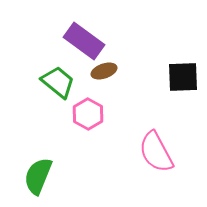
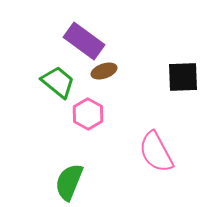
green semicircle: moved 31 px right, 6 px down
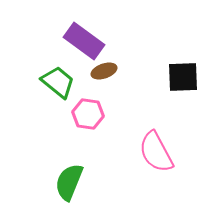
pink hexagon: rotated 20 degrees counterclockwise
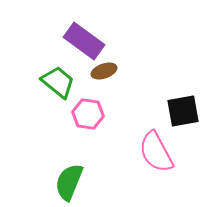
black square: moved 34 px down; rotated 8 degrees counterclockwise
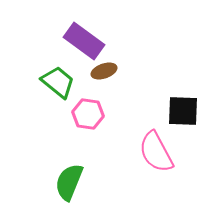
black square: rotated 12 degrees clockwise
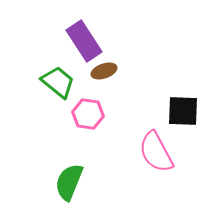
purple rectangle: rotated 21 degrees clockwise
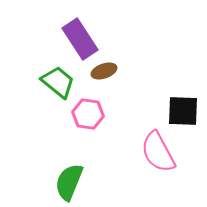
purple rectangle: moved 4 px left, 2 px up
pink semicircle: moved 2 px right
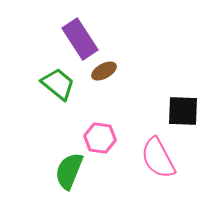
brown ellipse: rotated 10 degrees counterclockwise
green trapezoid: moved 2 px down
pink hexagon: moved 12 px right, 24 px down
pink semicircle: moved 6 px down
green semicircle: moved 11 px up
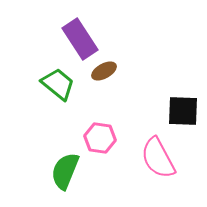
green semicircle: moved 4 px left
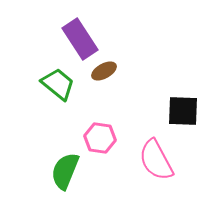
pink semicircle: moved 2 px left, 2 px down
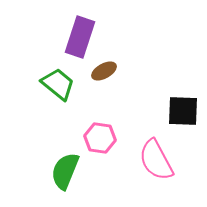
purple rectangle: moved 2 px up; rotated 51 degrees clockwise
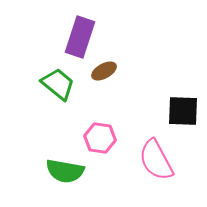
green semicircle: rotated 102 degrees counterclockwise
